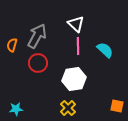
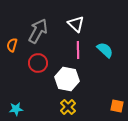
gray arrow: moved 1 px right, 5 px up
pink line: moved 4 px down
white hexagon: moved 7 px left; rotated 20 degrees clockwise
yellow cross: moved 1 px up
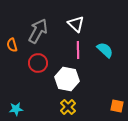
orange semicircle: rotated 32 degrees counterclockwise
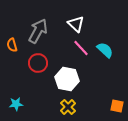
pink line: moved 3 px right, 2 px up; rotated 42 degrees counterclockwise
cyan star: moved 5 px up
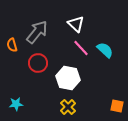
gray arrow: moved 1 px left, 1 px down; rotated 10 degrees clockwise
white hexagon: moved 1 px right, 1 px up
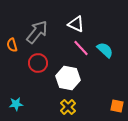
white triangle: rotated 18 degrees counterclockwise
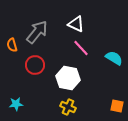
cyan semicircle: moved 9 px right, 8 px down; rotated 12 degrees counterclockwise
red circle: moved 3 px left, 2 px down
yellow cross: rotated 21 degrees counterclockwise
